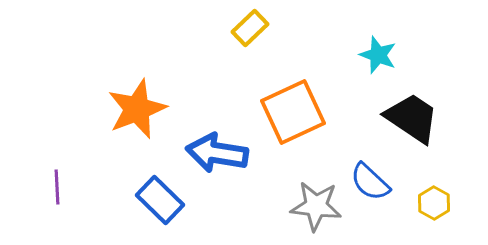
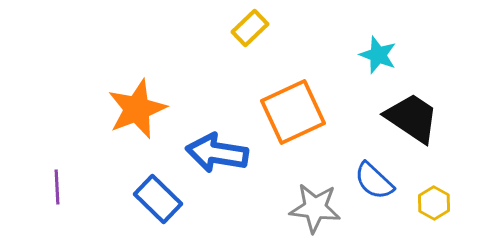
blue semicircle: moved 4 px right, 1 px up
blue rectangle: moved 2 px left, 1 px up
gray star: moved 1 px left, 2 px down
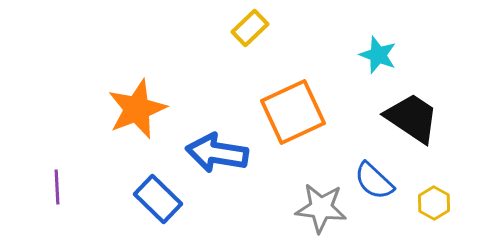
gray star: moved 6 px right
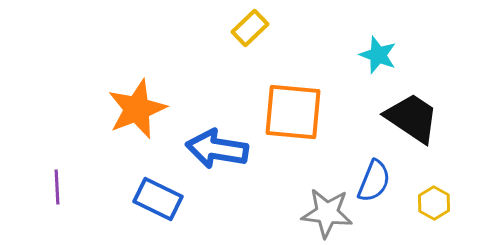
orange square: rotated 30 degrees clockwise
blue arrow: moved 4 px up
blue semicircle: rotated 111 degrees counterclockwise
blue rectangle: rotated 18 degrees counterclockwise
gray star: moved 6 px right, 5 px down
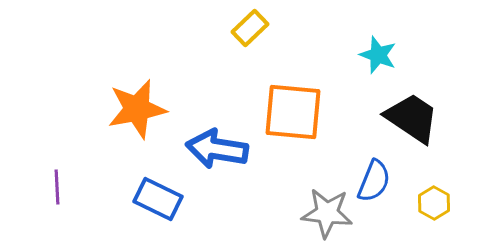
orange star: rotated 10 degrees clockwise
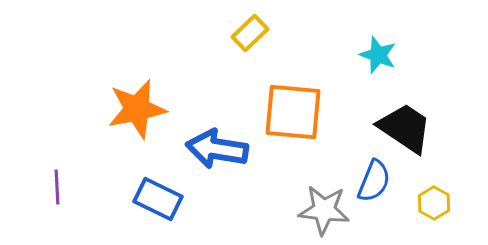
yellow rectangle: moved 5 px down
black trapezoid: moved 7 px left, 10 px down
gray star: moved 3 px left, 3 px up
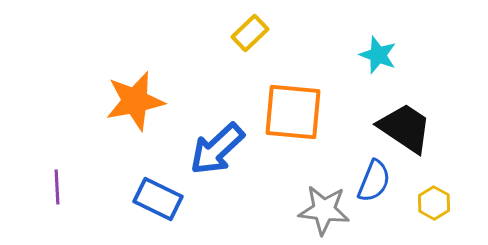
orange star: moved 2 px left, 8 px up
blue arrow: rotated 52 degrees counterclockwise
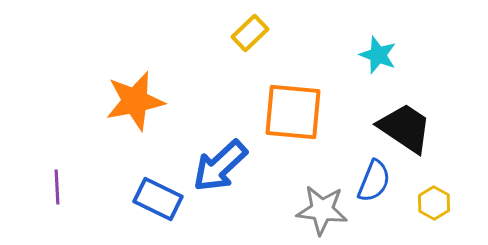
blue arrow: moved 3 px right, 17 px down
gray star: moved 2 px left
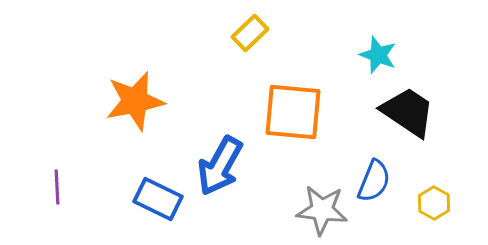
black trapezoid: moved 3 px right, 16 px up
blue arrow: rotated 18 degrees counterclockwise
